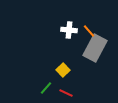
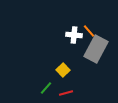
white cross: moved 5 px right, 5 px down
gray rectangle: moved 1 px right, 1 px down
red line: rotated 40 degrees counterclockwise
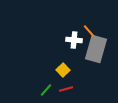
white cross: moved 5 px down
gray rectangle: rotated 12 degrees counterclockwise
green line: moved 2 px down
red line: moved 4 px up
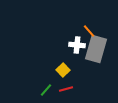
white cross: moved 3 px right, 5 px down
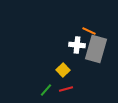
orange line: rotated 24 degrees counterclockwise
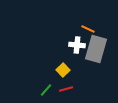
orange line: moved 1 px left, 2 px up
